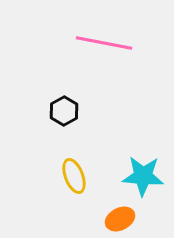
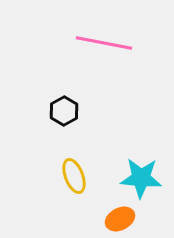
cyan star: moved 2 px left, 2 px down
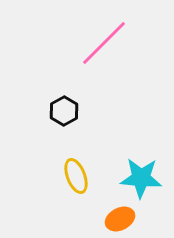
pink line: rotated 56 degrees counterclockwise
yellow ellipse: moved 2 px right
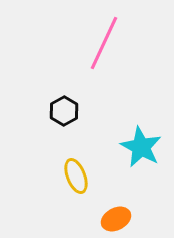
pink line: rotated 20 degrees counterclockwise
cyan star: moved 31 px up; rotated 24 degrees clockwise
orange ellipse: moved 4 px left
